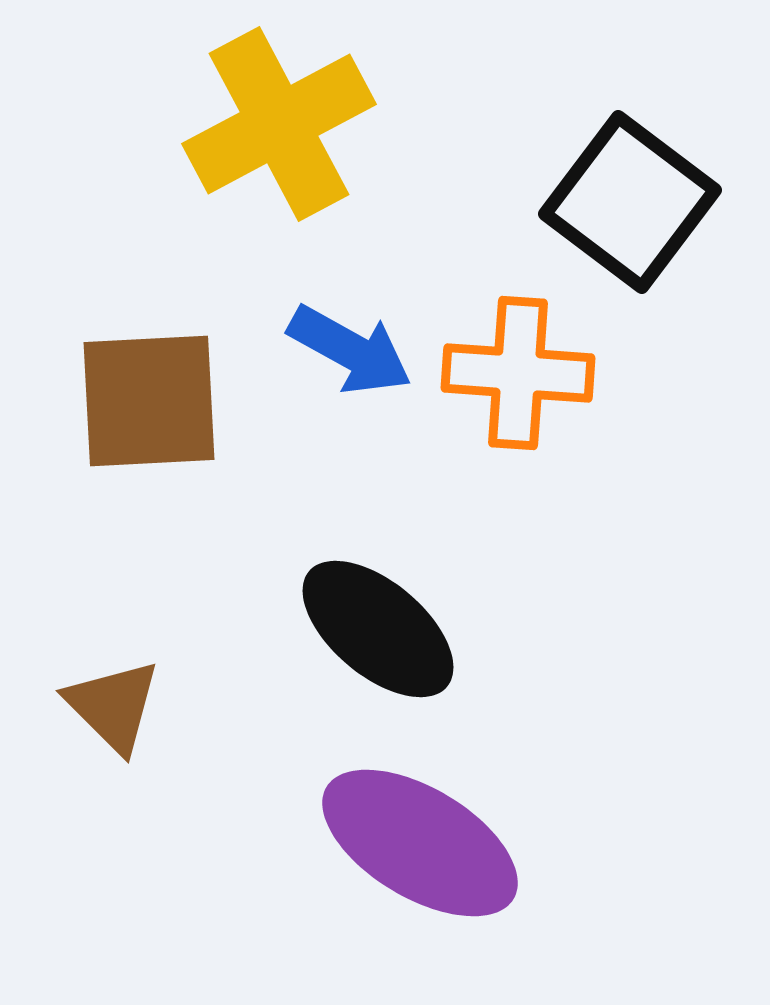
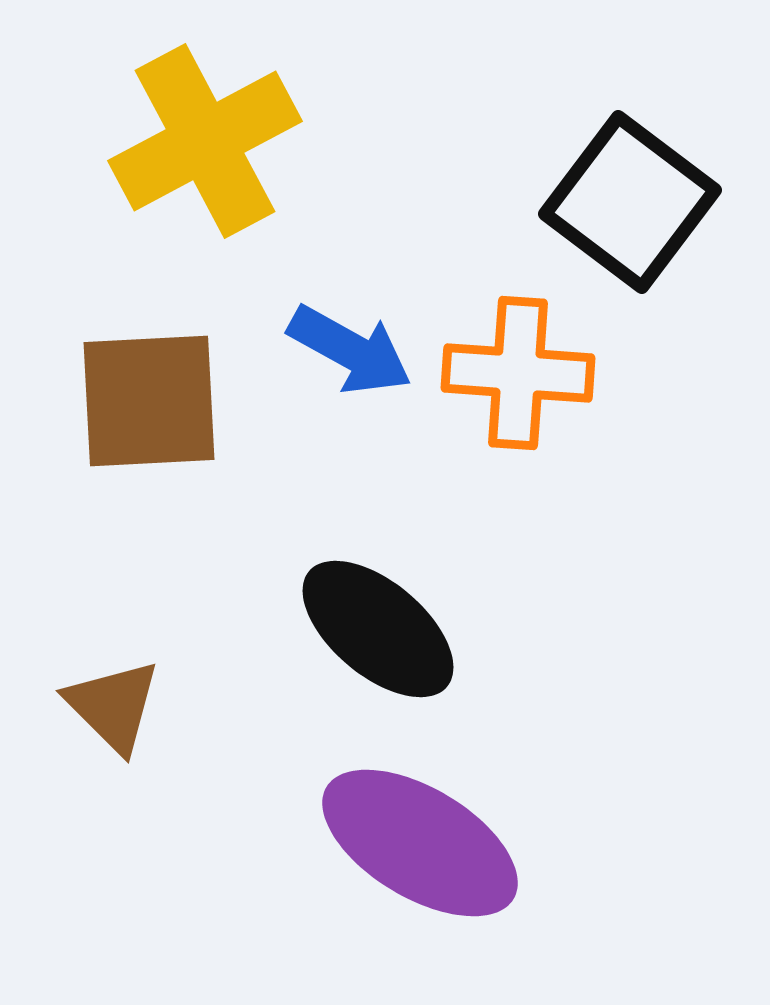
yellow cross: moved 74 px left, 17 px down
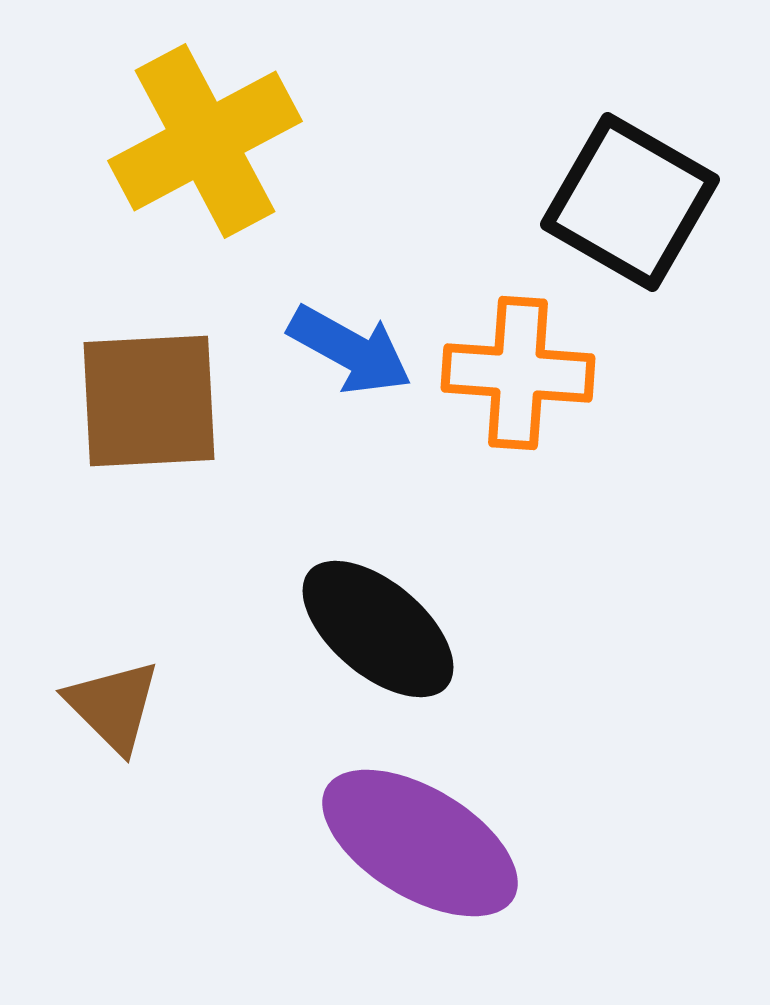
black square: rotated 7 degrees counterclockwise
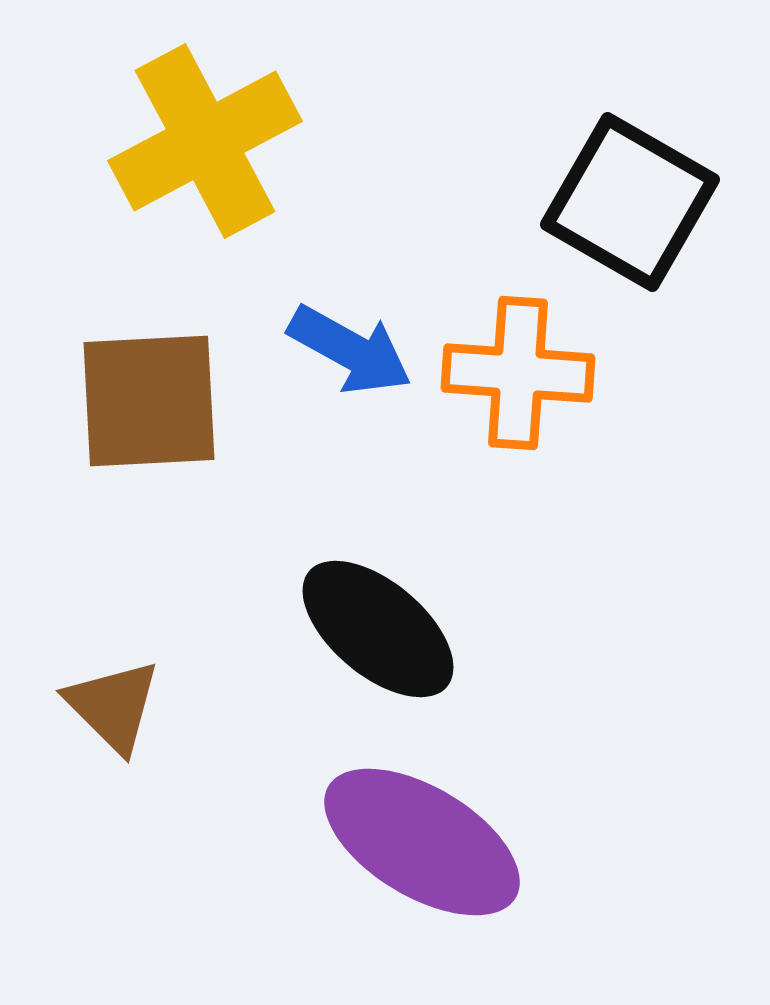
purple ellipse: moved 2 px right, 1 px up
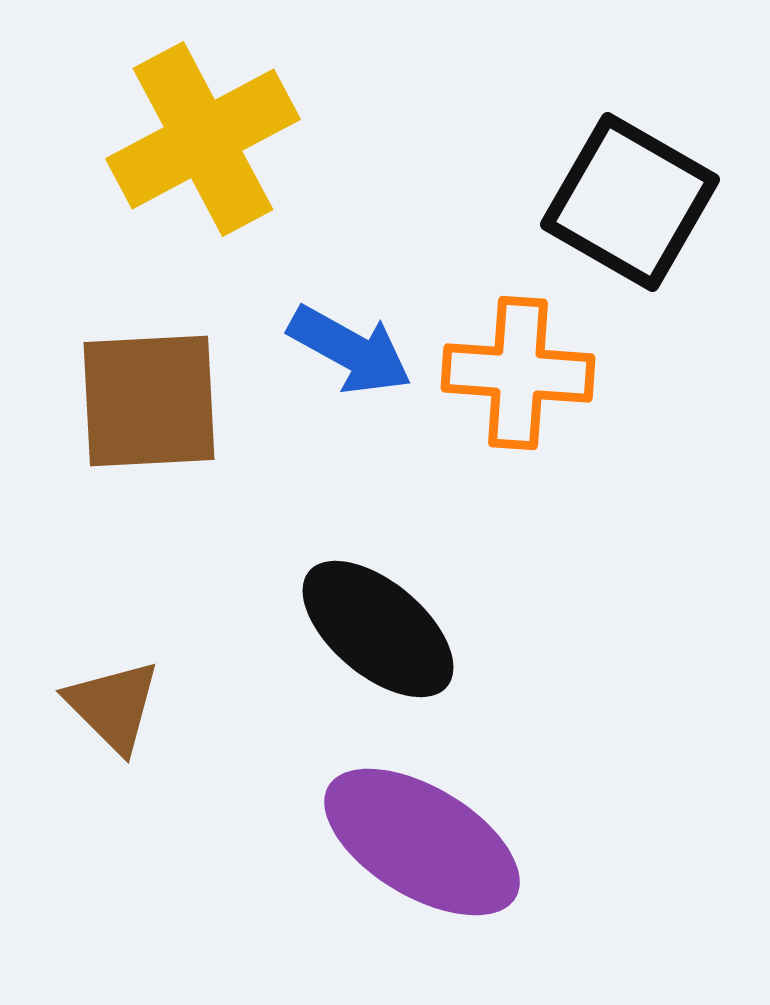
yellow cross: moved 2 px left, 2 px up
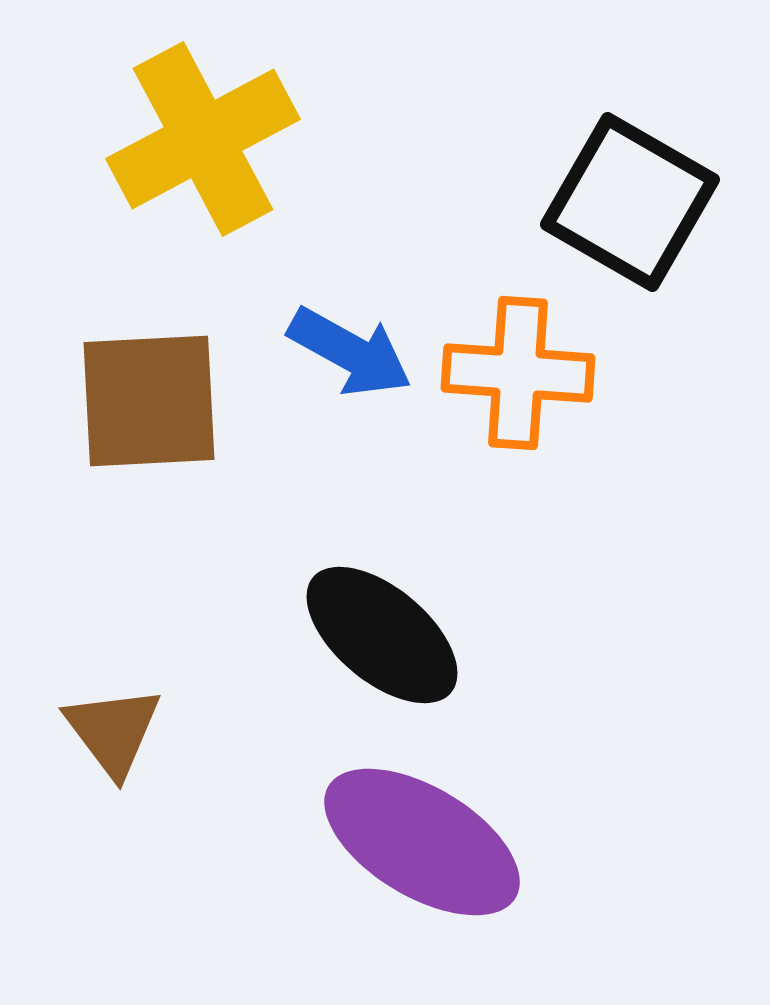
blue arrow: moved 2 px down
black ellipse: moved 4 px right, 6 px down
brown triangle: moved 25 px down; rotated 8 degrees clockwise
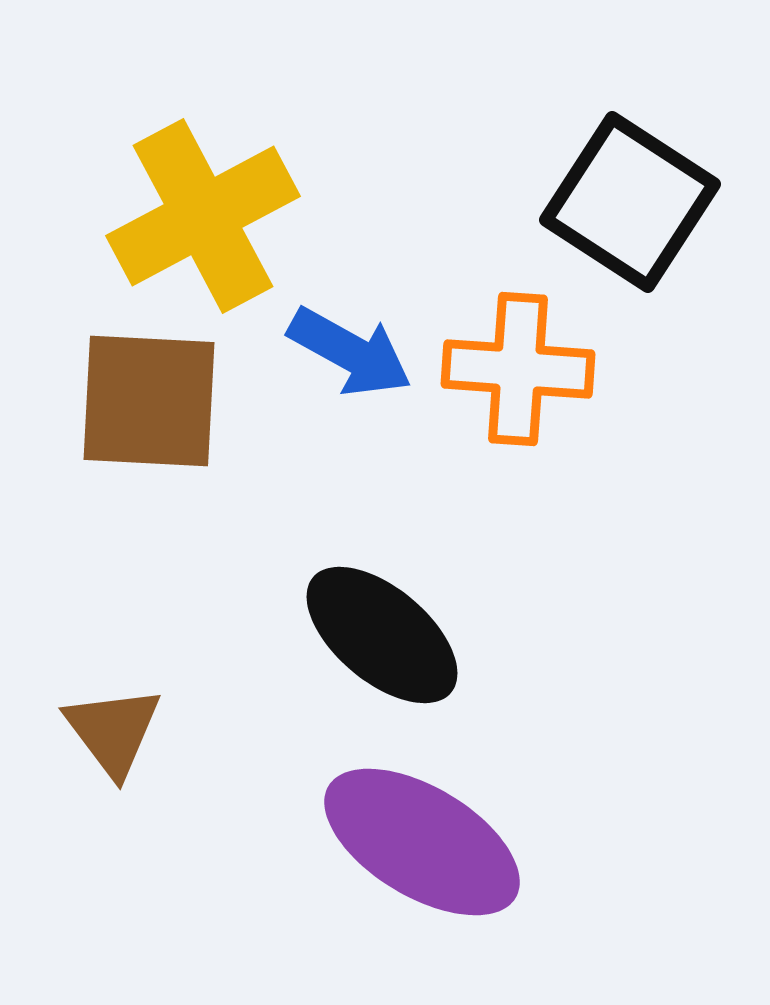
yellow cross: moved 77 px down
black square: rotated 3 degrees clockwise
orange cross: moved 4 px up
brown square: rotated 6 degrees clockwise
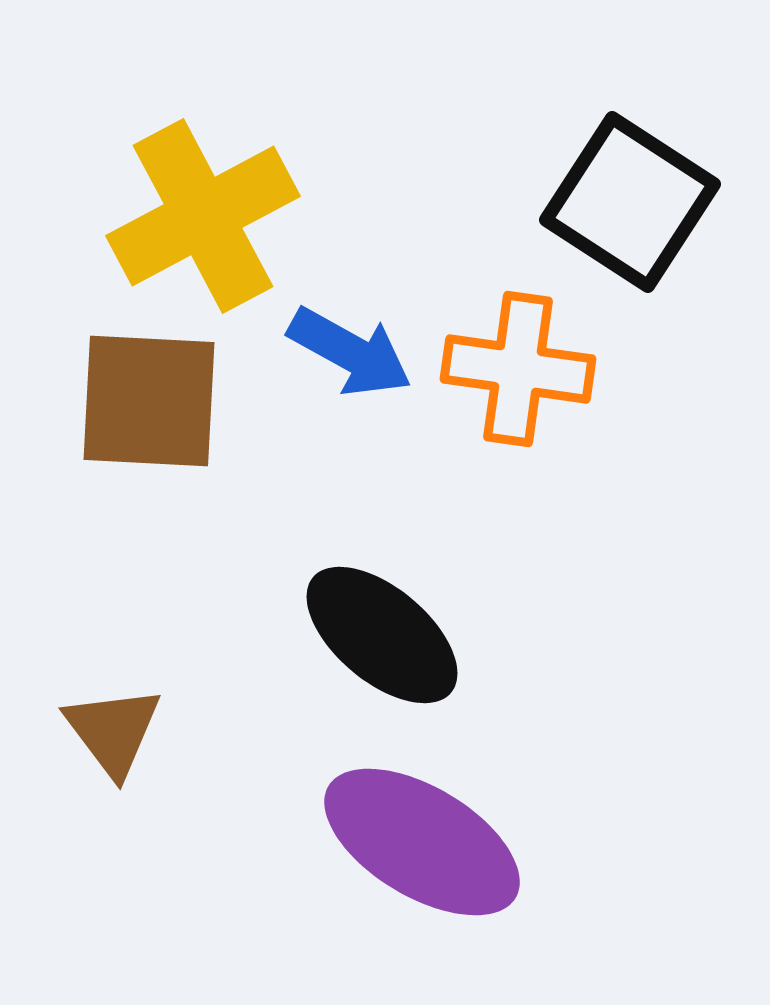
orange cross: rotated 4 degrees clockwise
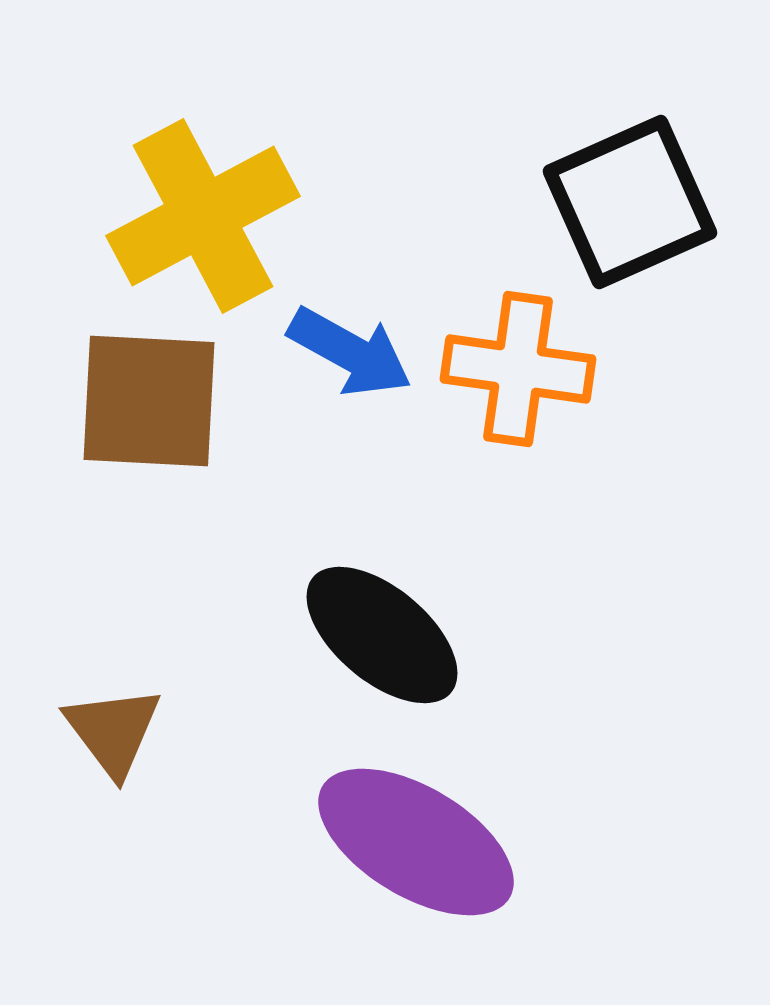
black square: rotated 33 degrees clockwise
purple ellipse: moved 6 px left
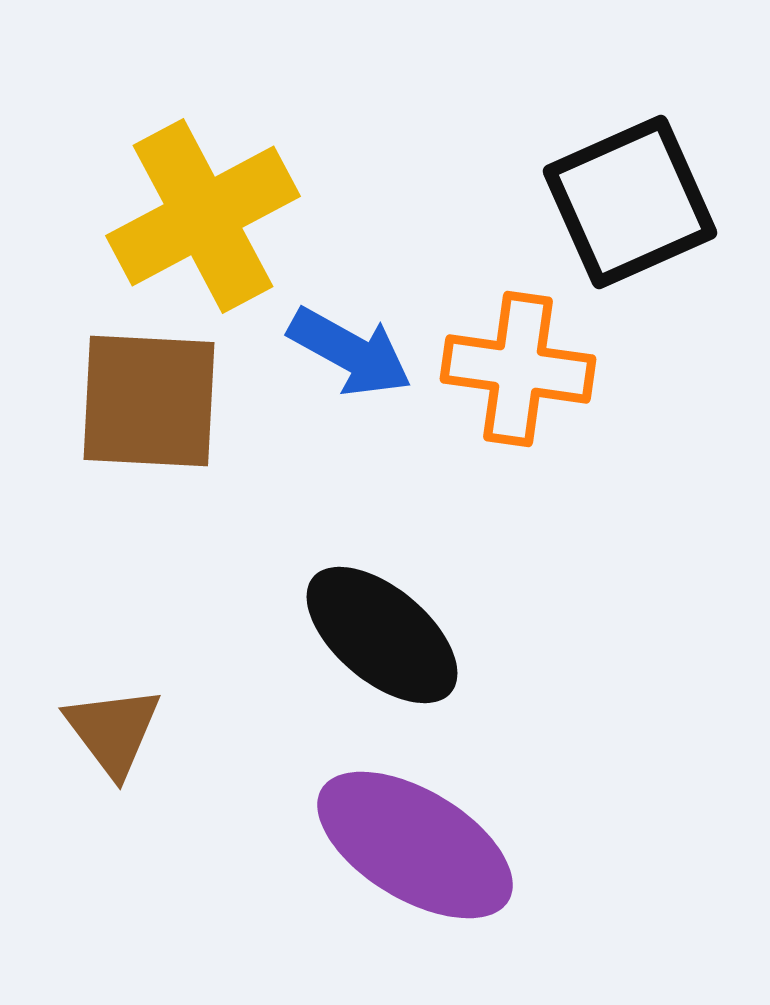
purple ellipse: moved 1 px left, 3 px down
